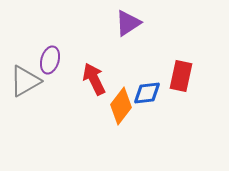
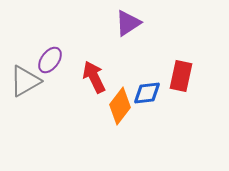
purple ellipse: rotated 20 degrees clockwise
red arrow: moved 2 px up
orange diamond: moved 1 px left
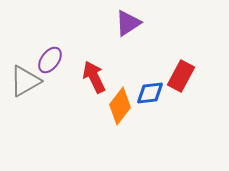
red rectangle: rotated 16 degrees clockwise
blue diamond: moved 3 px right
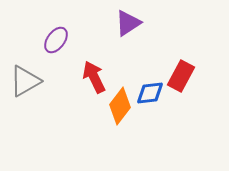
purple ellipse: moved 6 px right, 20 px up
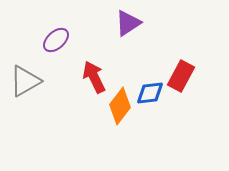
purple ellipse: rotated 12 degrees clockwise
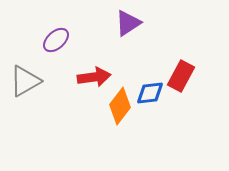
red arrow: rotated 108 degrees clockwise
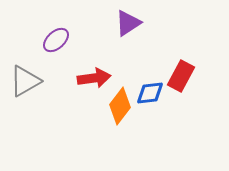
red arrow: moved 1 px down
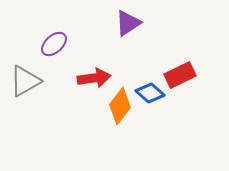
purple ellipse: moved 2 px left, 4 px down
red rectangle: moved 1 px left, 1 px up; rotated 36 degrees clockwise
blue diamond: rotated 48 degrees clockwise
